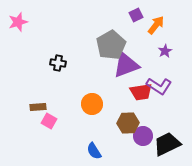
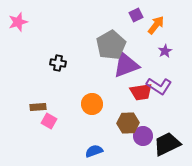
blue semicircle: rotated 102 degrees clockwise
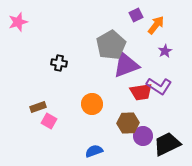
black cross: moved 1 px right
brown rectangle: rotated 14 degrees counterclockwise
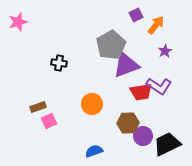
pink square: rotated 35 degrees clockwise
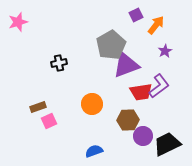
black cross: rotated 21 degrees counterclockwise
purple L-shape: rotated 70 degrees counterclockwise
brown hexagon: moved 3 px up
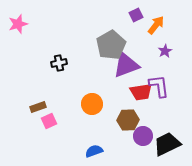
pink star: moved 2 px down
purple L-shape: rotated 60 degrees counterclockwise
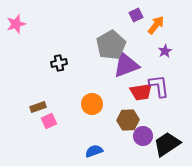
pink star: moved 2 px left
black trapezoid: rotated 8 degrees counterclockwise
